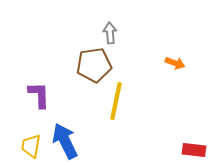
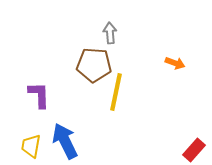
brown pentagon: rotated 12 degrees clockwise
yellow line: moved 9 px up
red rectangle: rotated 55 degrees counterclockwise
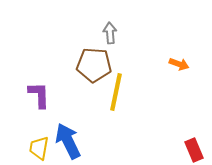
orange arrow: moved 4 px right, 1 px down
blue arrow: moved 3 px right
yellow trapezoid: moved 8 px right, 2 px down
red rectangle: rotated 65 degrees counterclockwise
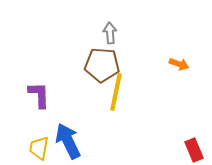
brown pentagon: moved 8 px right
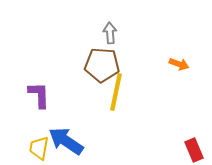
blue arrow: moved 2 px left; rotated 30 degrees counterclockwise
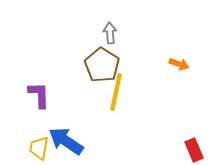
brown pentagon: rotated 28 degrees clockwise
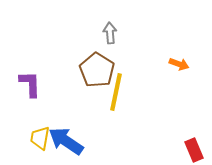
brown pentagon: moved 5 px left, 5 px down
purple L-shape: moved 9 px left, 11 px up
yellow trapezoid: moved 1 px right, 10 px up
